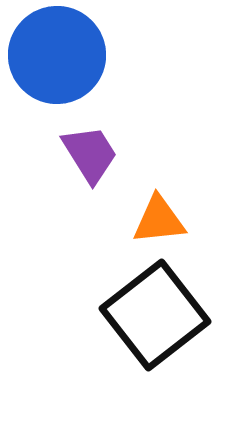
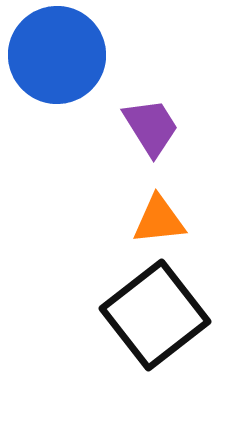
purple trapezoid: moved 61 px right, 27 px up
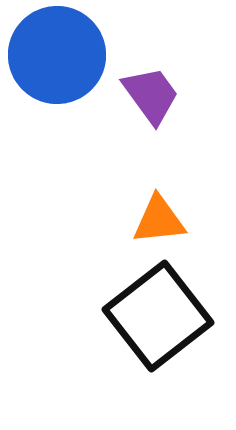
purple trapezoid: moved 32 px up; rotated 4 degrees counterclockwise
black square: moved 3 px right, 1 px down
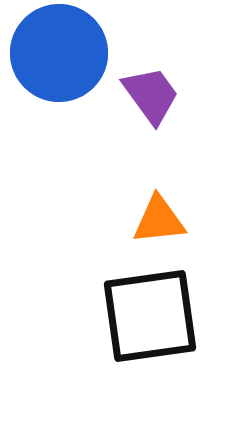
blue circle: moved 2 px right, 2 px up
black square: moved 8 px left; rotated 30 degrees clockwise
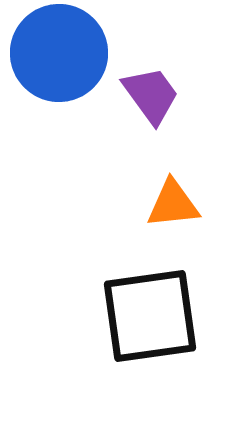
orange triangle: moved 14 px right, 16 px up
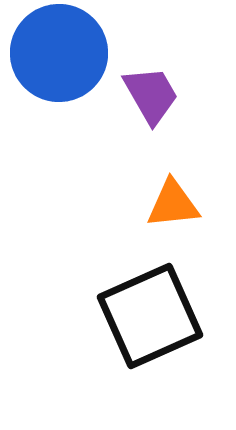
purple trapezoid: rotated 6 degrees clockwise
black square: rotated 16 degrees counterclockwise
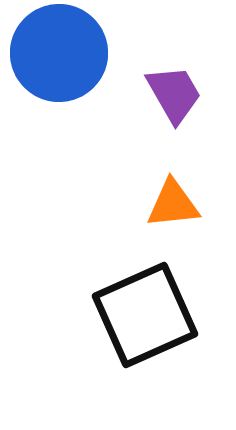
purple trapezoid: moved 23 px right, 1 px up
black square: moved 5 px left, 1 px up
